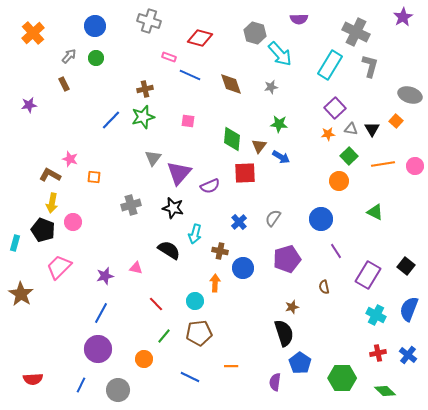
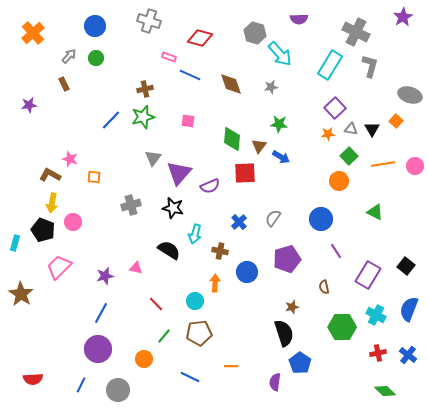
blue circle at (243, 268): moved 4 px right, 4 px down
green hexagon at (342, 378): moved 51 px up
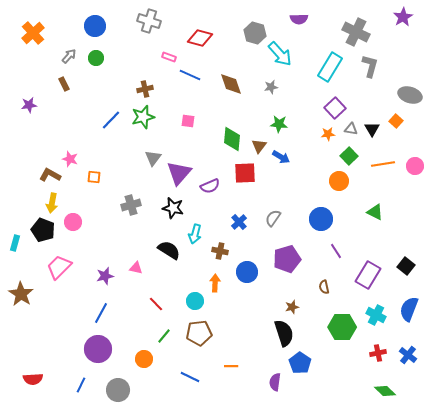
cyan rectangle at (330, 65): moved 2 px down
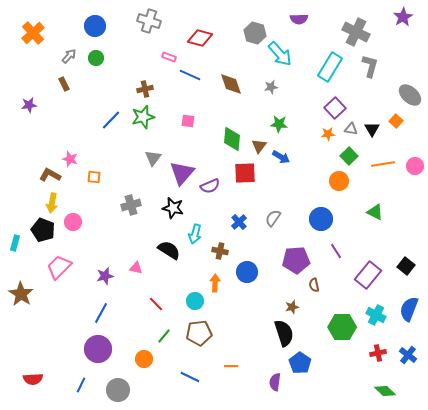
gray ellipse at (410, 95): rotated 25 degrees clockwise
purple triangle at (179, 173): moved 3 px right
purple pentagon at (287, 259): moved 9 px right, 1 px down; rotated 12 degrees clockwise
purple rectangle at (368, 275): rotated 8 degrees clockwise
brown semicircle at (324, 287): moved 10 px left, 2 px up
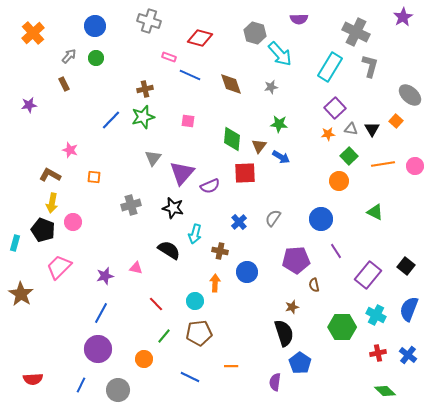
pink star at (70, 159): moved 9 px up
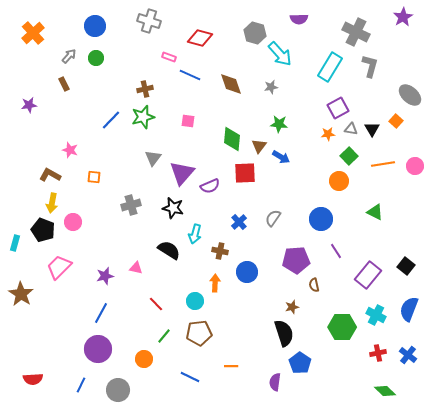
purple square at (335, 108): moved 3 px right; rotated 15 degrees clockwise
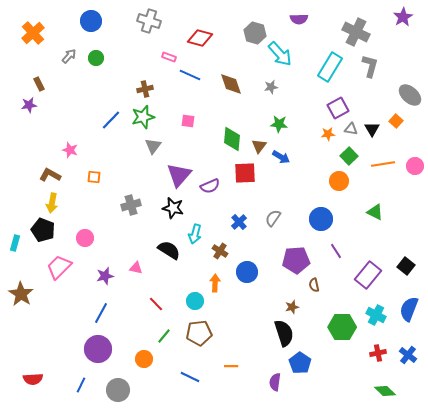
blue circle at (95, 26): moved 4 px left, 5 px up
brown rectangle at (64, 84): moved 25 px left
gray triangle at (153, 158): moved 12 px up
purple triangle at (182, 173): moved 3 px left, 2 px down
pink circle at (73, 222): moved 12 px right, 16 px down
brown cross at (220, 251): rotated 21 degrees clockwise
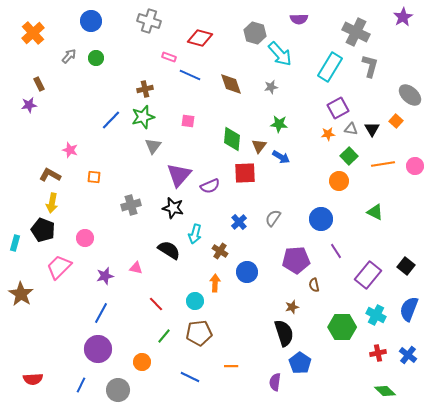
orange circle at (144, 359): moved 2 px left, 3 px down
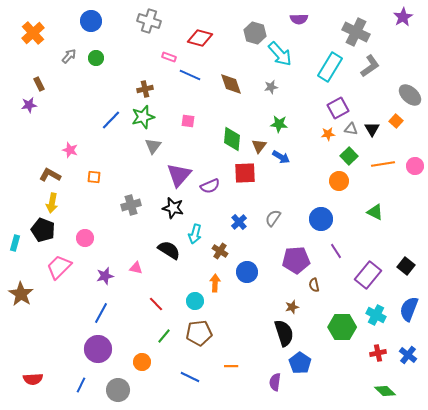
gray L-shape at (370, 66): rotated 40 degrees clockwise
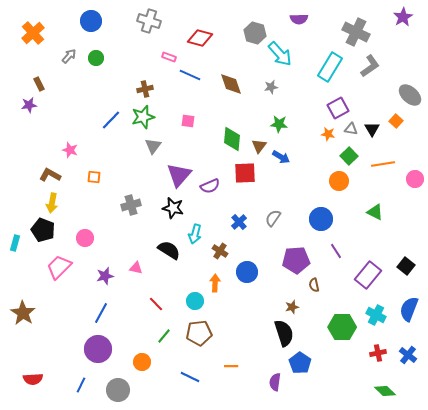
orange star at (328, 134): rotated 16 degrees clockwise
pink circle at (415, 166): moved 13 px down
brown star at (21, 294): moved 2 px right, 19 px down
